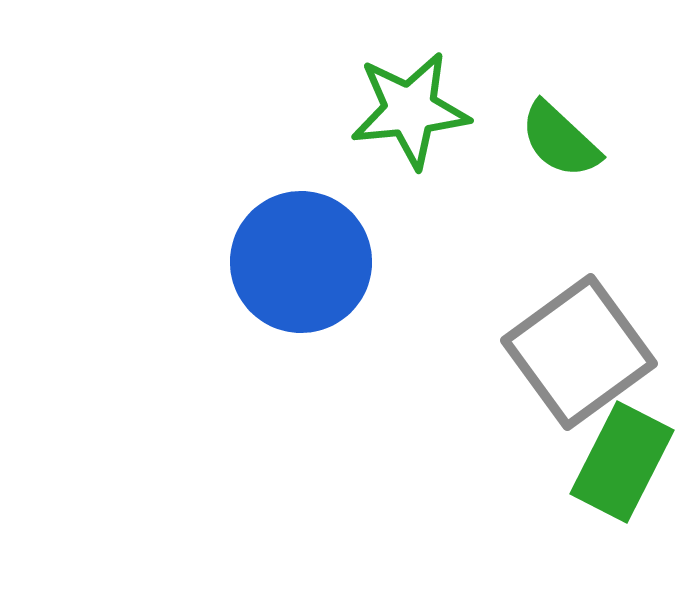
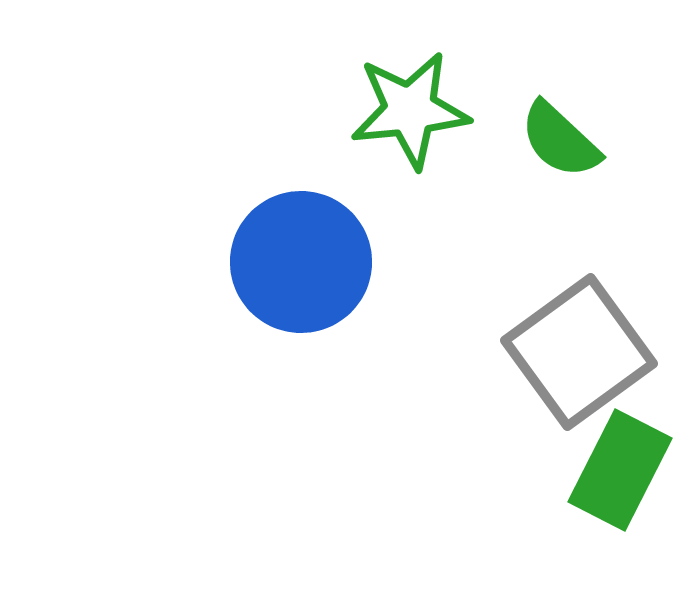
green rectangle: moved 2 px left, 8 px down
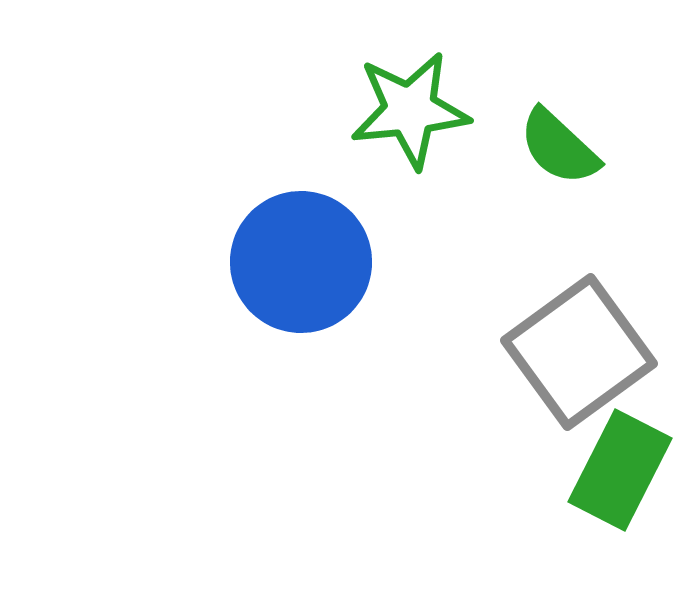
green semicircle: moved 1 px left, 7 px down
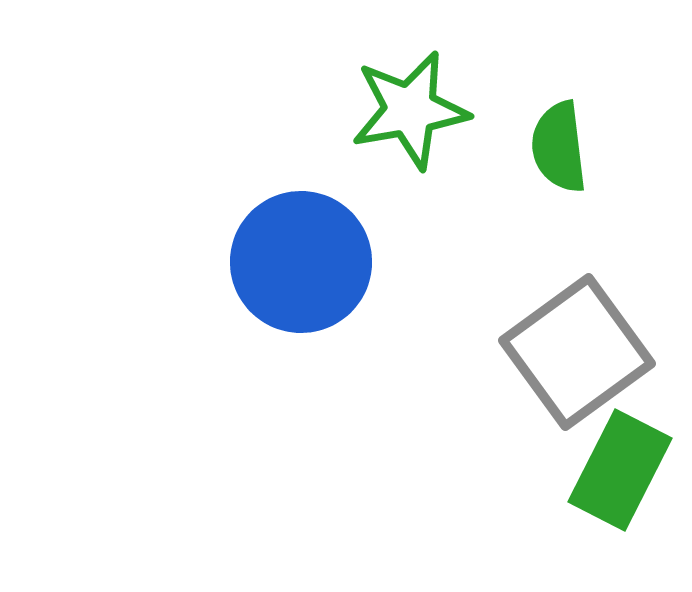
green star: rotated 4 degrees counterclockwise
green semicircle: rotated 40 degrees clockwise
gray square: moved 2 px left
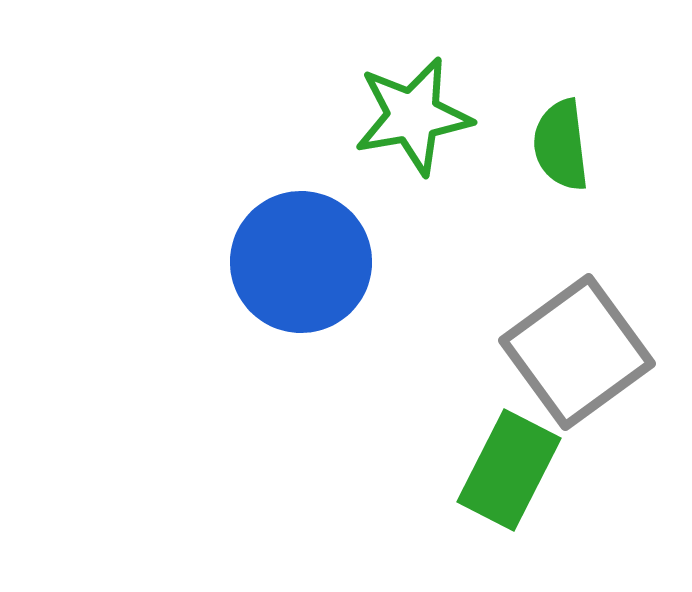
green star: moved 3 px right, 6 px down
green semicircle: moved 2 px right, 2 px up
green rectangle: moved 111 px left
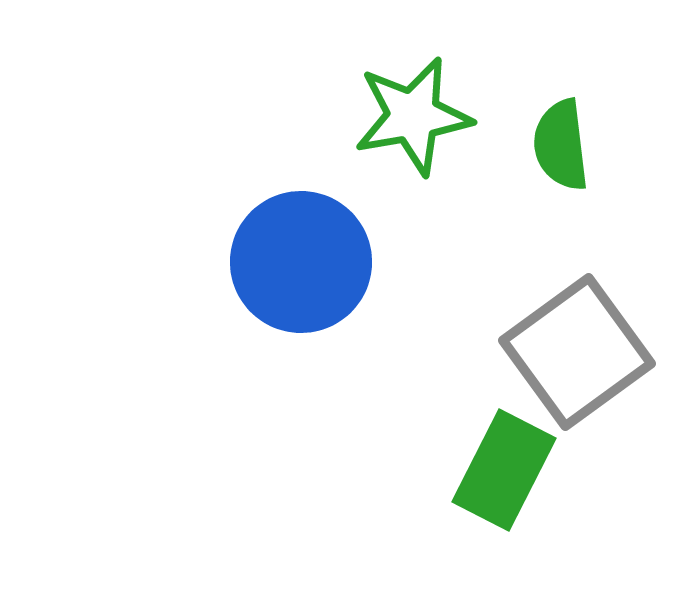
green rectangle: moved 5 px left
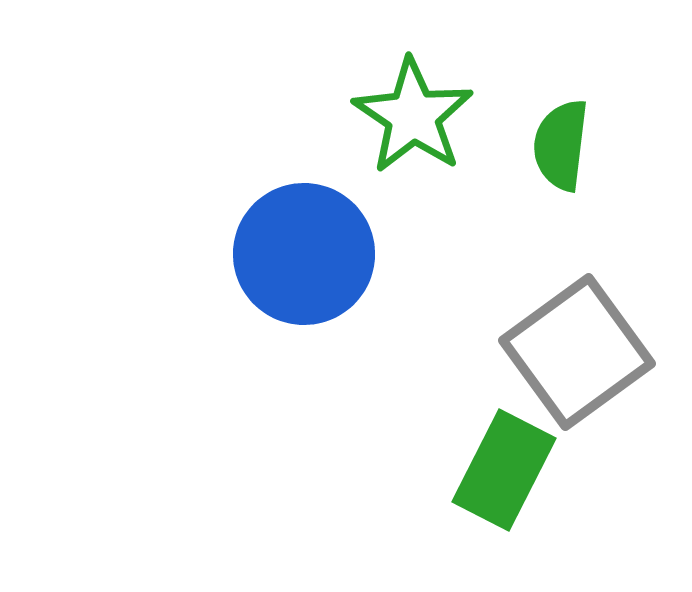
green star: rotated 28 degrees counterclockwise
green semicircle: rotated 14 degrees clockwise
blue circle: moved 3 px right, 8 px up
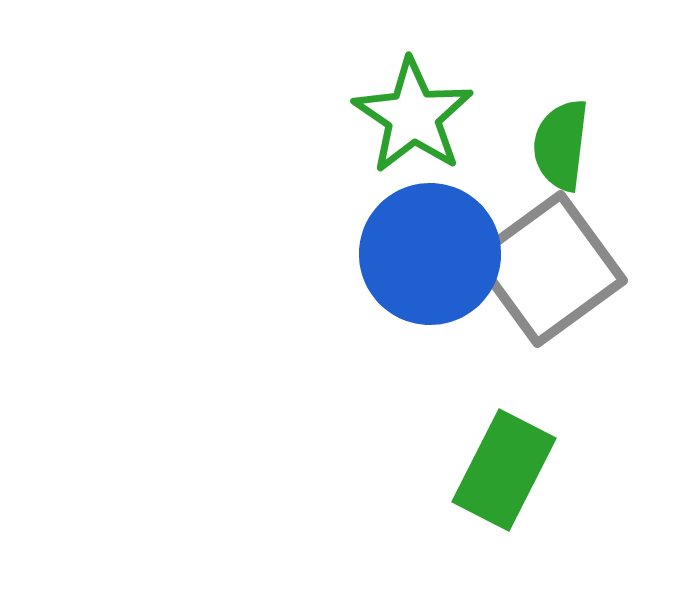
blue circle: moved 126 px right
gray square: moved 28 px left, 83 px up
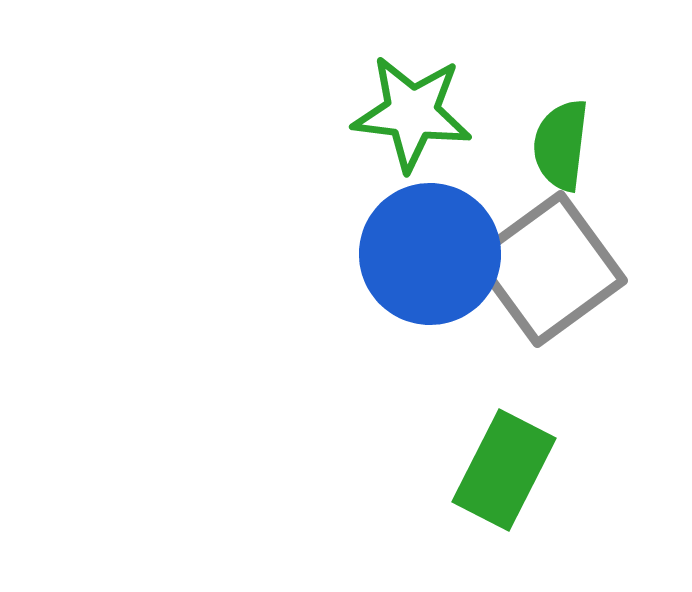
green star: moved 1 px left, 3 px up; rotated 27 degrees counterclockwise
